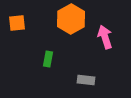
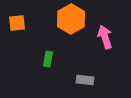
gray rectangle: moved 1 px left
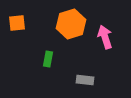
orange hexagon: moved 5 px down; rotated 12 degrees clockwise
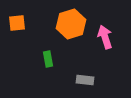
green rectangle: rotated 21 degrees counterclockwise
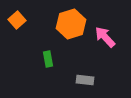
orange square: moved 3 px up; rotated 36 degrees counterclockwise
pink arrow: rotated 25 degrees counterclockwise
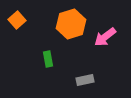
pink arrow: rotated 85 degrees counterclockwise
gray rectangle: rotated 18 degrees counterclockwise
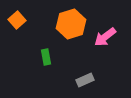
green rectangle: moved 2 px left, 2 px up
gray rectangle: rotated 12 degrees counterclockwise
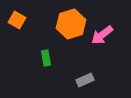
orange square: rotated 18 degrees counterclockwise
pink arrow: moved 3 px left, 2 px up
green rectangle: moved 1 px down
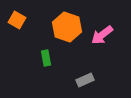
orange hexagon: moved 4 px left, 3 px down; rotated 24 degrees counterclockwise
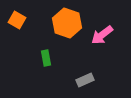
orange hexagon: moved 4 px up
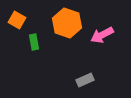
pink arrow: rotated 10 degrees clockwise
green rectangle: moved 12 px left, 16 px up
